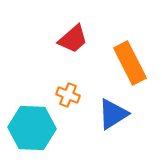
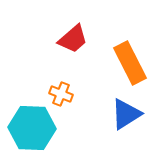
orange cross: moved 7 px left, 1 px up
blue triangle: moved 13 px right
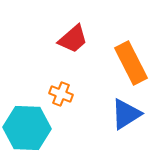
orange rectangle: moved 1 px right
cyan hexagon: moved 5 px left
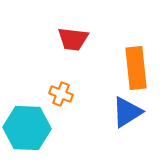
red trapezoid: rotated 48 degrees clockwise
orange rectangle: moved 5 px right, 5 px down; rotated 21 degrees clockwise
blue triangle: moved 1 px right, 2 px up
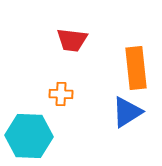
red trapezoid: moved 1 px left, 1 px down
orange cross: rotated 20 degrees counterclockwise
cyan hexagon: moved 2 px right, 8 px down
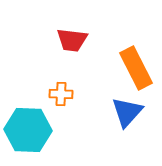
orange rectangle: rotated 21 degrees counterclockwise
blue triangle: rotated 16 degrees counterclockwise
cyan hexagon: moved 1 px left, 6 px up
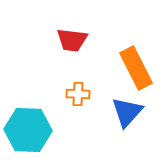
orange cross: moved 17 px right
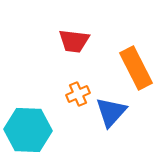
red trapezoid: moved 2 px right, 1 px down
orange cross: rotated 25 degrees counterclockwise
blue triangle: moved 16 px left
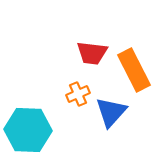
red trapezoid: moved 18 px right, 12 px down
orange rectangle: moved 2 px left, 2 px down
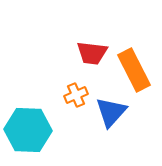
orange cross: moved 2 px left, 1 px down
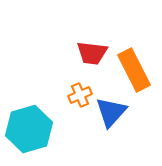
orange cross: moved 4 px right
cyan hexagon: moved 1 px right, 1 px up; rotated 18 degrees counterclockwise
